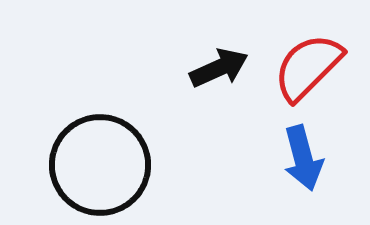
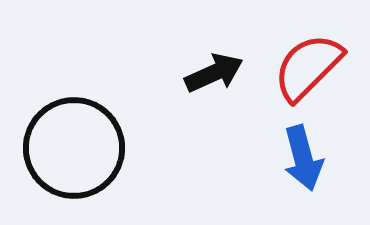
black arrow: moved 5 px left, 5 px down
black circle: moved 26 px left, 17 px up
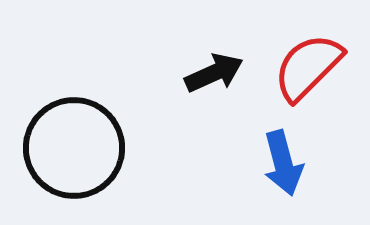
blue arrow: moved 20 px left, 5 px down
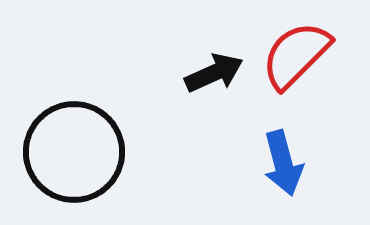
red semicircle: moved 12 px left, 12 px up
black circle: moved 4 px down
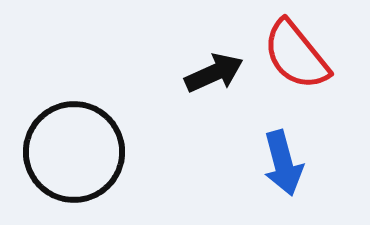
red semicircle: rotated 84 degrees counterclockwise
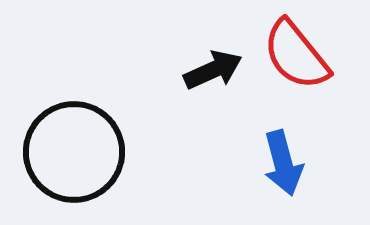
black arrow: moved 1 px left, 3 px up
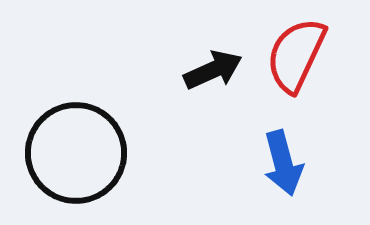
red semicircle: rotated 64 degrees clockwise
black circle: moved 2 px right, 1 px down
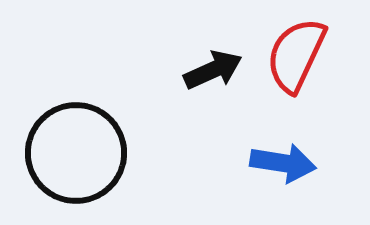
blue arrow: rotated 66 degrees counterclockwise
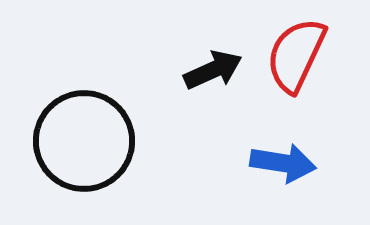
black circle: moved 8 px right, 12 px up
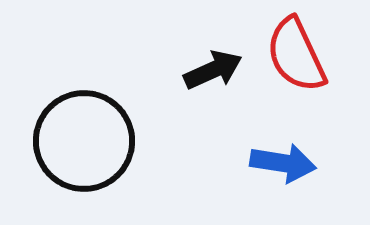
red semicircle: rotated 50 degrees counterclockwise
